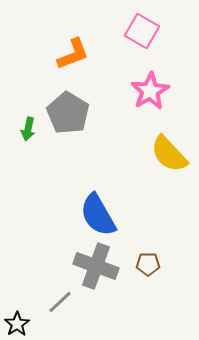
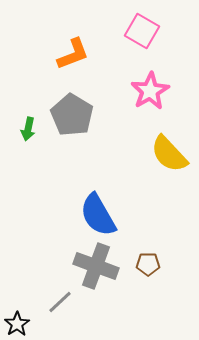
gray pentagon: moved 4 px right, 2 px down
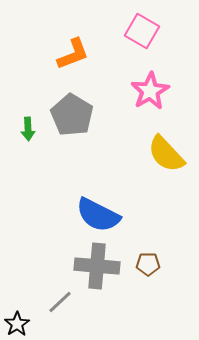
green arrow: rotated 15 degrees counterclockwise
yellow semicircle: moved 3 px left
blue semicircle: rotated 33 degrees counterclockwise
gray cross: moved 1 px right; rotated 15 degrees counterclockwise
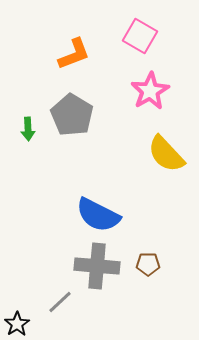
pink square: moved 2 px left, 5 px down
orange L-shape: moved 1 px right
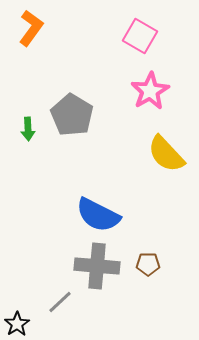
orange L-shape: moved 43 px left, 26 px up; rotated 33 degrees counterclockwise
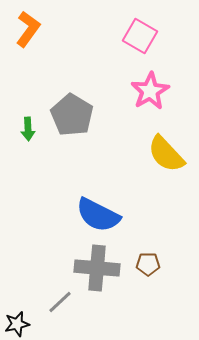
orange L-shape: moved 3 px left, 1 px down
gray cross: moved 2 px down
black star: rotated 20 degrees clockwise
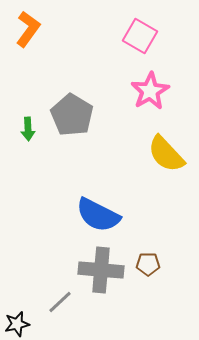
gray cross: moved 4 px right, 2 px down
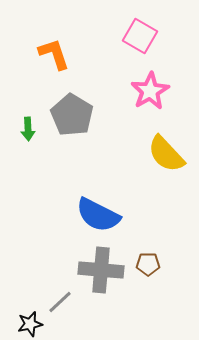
orange L-shape: moved 26 px right, 25 px down; rotated 54 degrees counterclockwise
black star: moved 13 px right
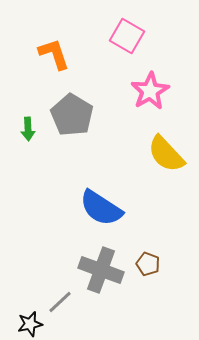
pink square: moved 13 px left
blue semicircle: moved 3 px right, 7 px up; rotated 6 degrees clockwise
brown pentagon: rotated 20 degrees clockwise
gray cross: rotated 15 degrees clockwise
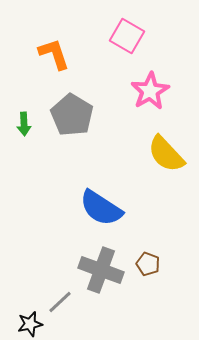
green arrow: moved 4 px left, 5 px up
